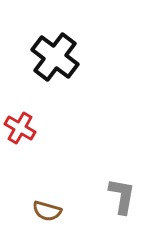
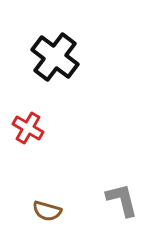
red cross: moved 8 px right
gray L-shape: moved 4 px down; rotated 24 degrees counterclockwise
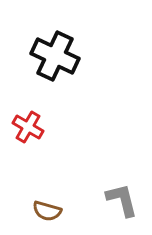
black cross: moved 1 px up; rotated 12 degrees counterclockwise
red cross: moved 1 px up
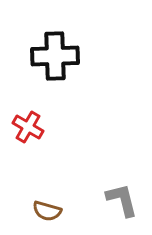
black cross: rotated 27 degrees counterclockwise
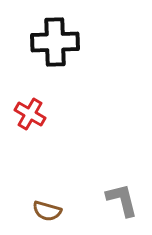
black cross: moved 14 px up
red cross: moved 2 px right, 13 px up
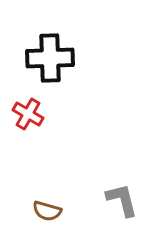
black cross: moved 5 px left, 16 px down
red cross: moved 2 px left
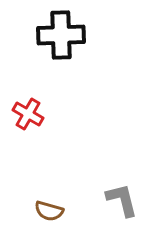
black cross: moved 11 px right, 23 px up
brown semicircle: moved 2 px right
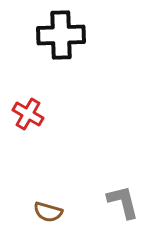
gray L-shape: moved 1 px right, 2 px down
brown semicircle: moved 1 px left, 1 px down
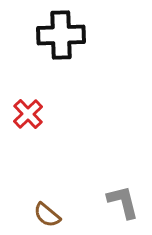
red cross: rotated 16 degrees clockwise
brown semicircle: moved 1 px left, 3 px down; rotated 24 degrees clockwise
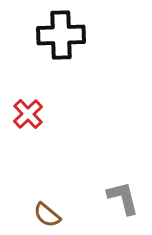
gray L-shape: moved 4 px up
